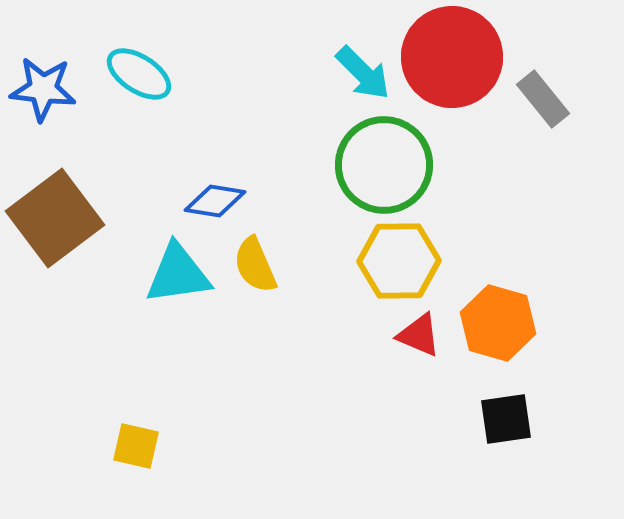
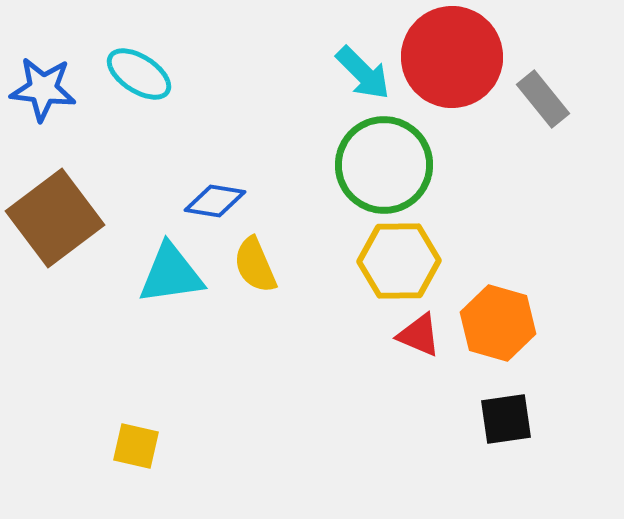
cyan triangle: moved 7 px left
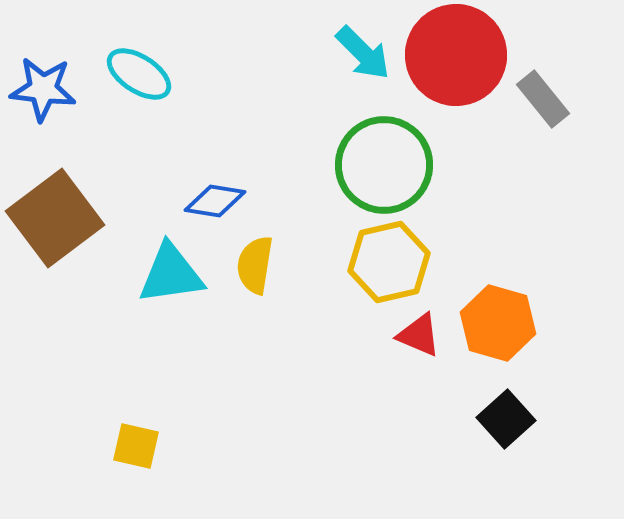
red circle: moved 4 px right, 2 px up
cyan arrow: moved 20 px up
yellow hexagon: moved 10 px left, 1 px down; rotated 12 degrees counterclockwise
yellow semicircle: rotated 32 degrees clockwise
black square: rotated 34 degrees counterclockwise
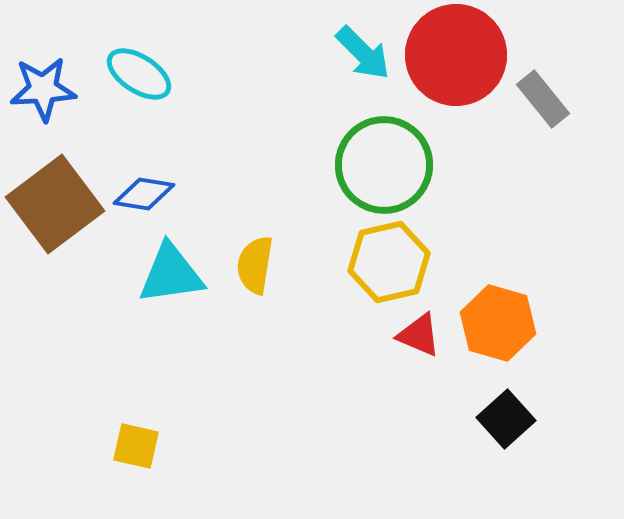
blue star: rotated 10 degrees counterclockwise
blue diamond: moved 71 px left, 7 px up
brown square: moved 14 px up
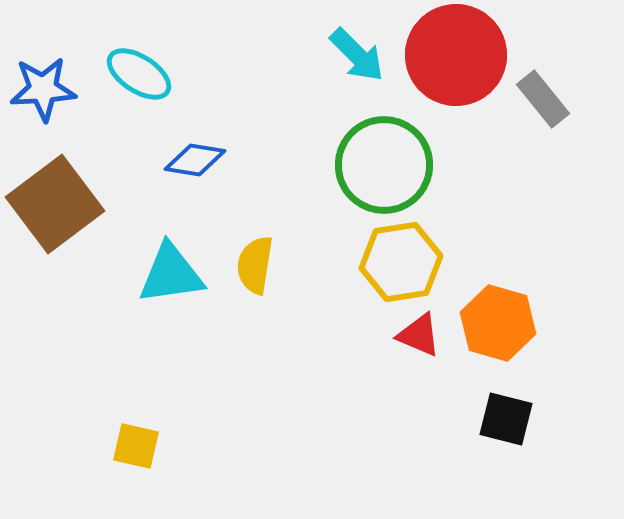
cyan arrow: moved 6 px left, 2 px down
blue diamond: moved 51 px right, 34 px up
yellow hexagon: moved 12 px right; rotated 4 degrees clockwise
black square: rotated 34 degrees counterclockwise
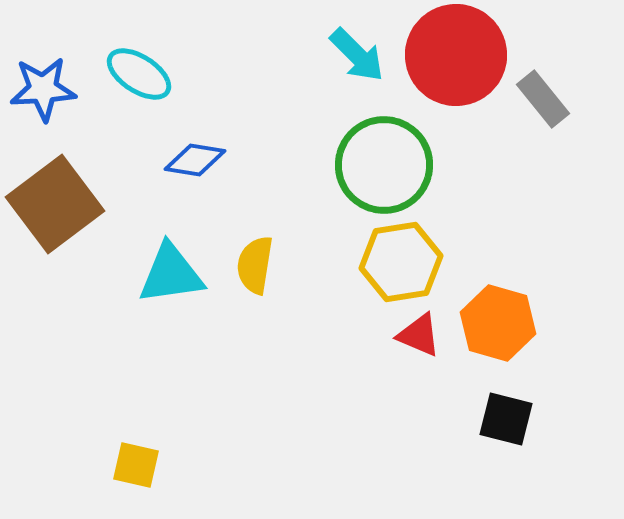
yellow square: moved 19 px down
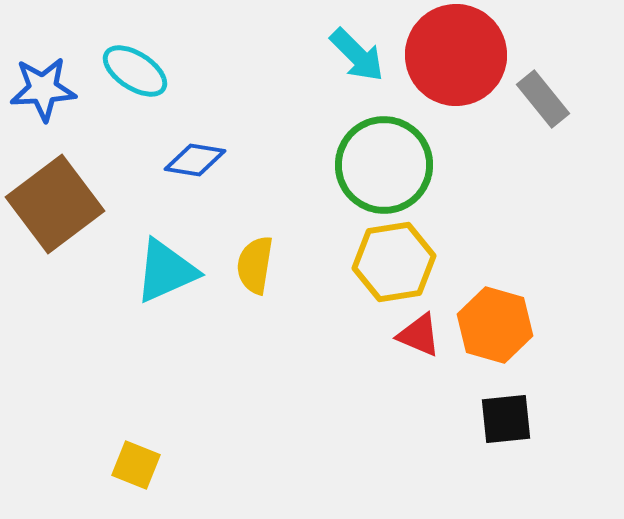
cyan ellipse: moved 4 px left, 3 px up
yellow hexagon: moved 7 px left
cyan triangle: moved 5 px left, 3 px up; rotated 16 degrees counterclockwise
orange hexagon: moved 3 px left, 2 px down
black square: rotated 20 degrees counterclockwise
yellow square: rotated 9 degrees clockwise
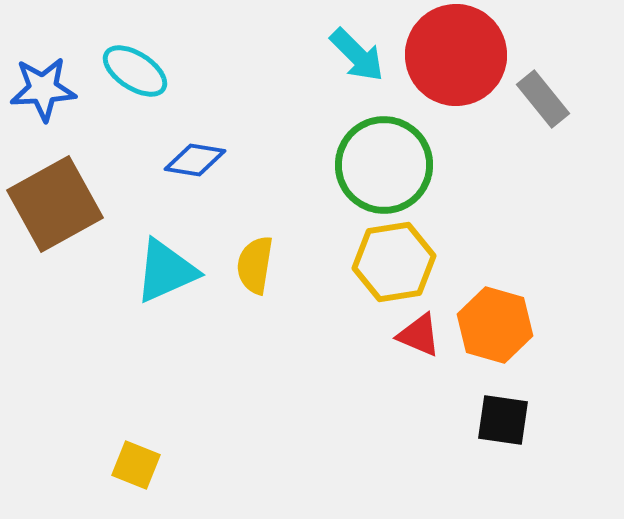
brown square: rotated 8 degrees clockwise
black square: moved 3 px left, 1 px down; rotated 14 degrees clockwise
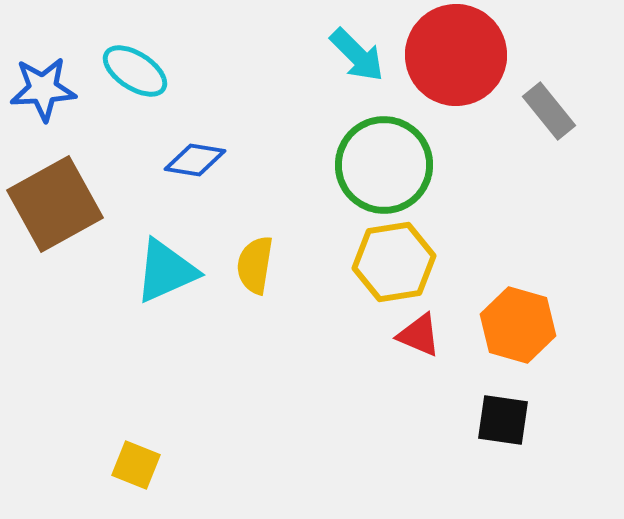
gray rectangle: moved 6 px right, 12 px down
orange hexagon: moved 23 px right
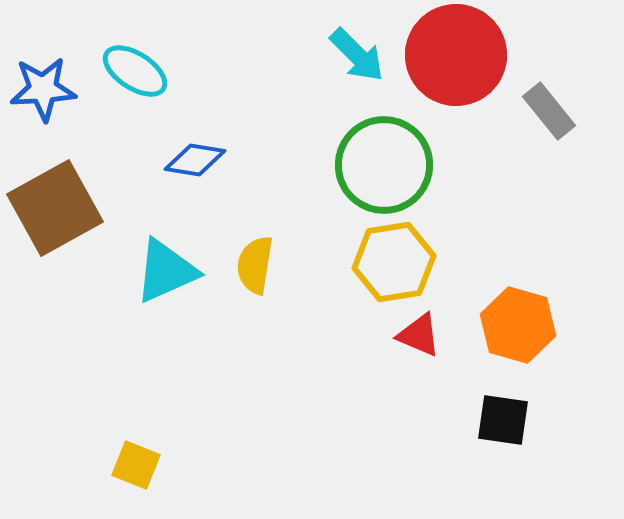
brown square: moved 4 px down
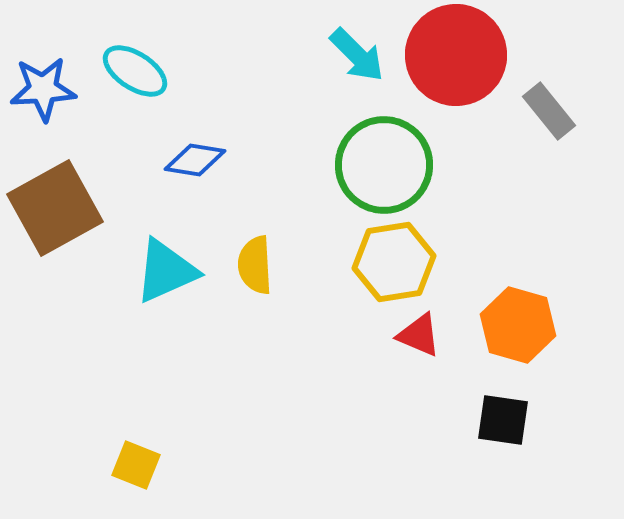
yellow semicircle: rotated 12 degrees counterclockwise
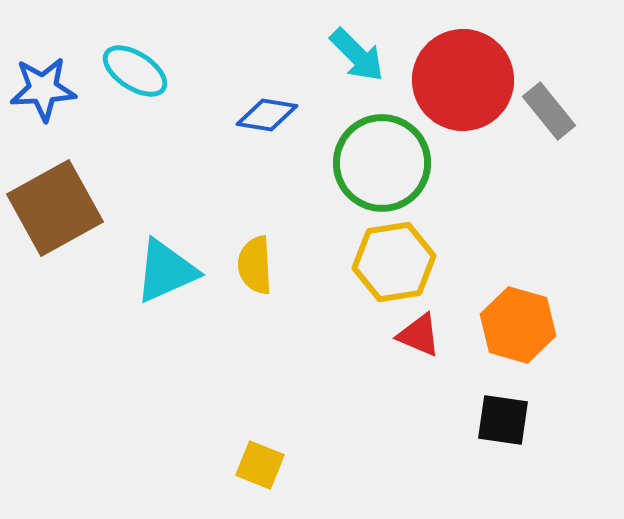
red circle: moved 7 px right, 25 px down
blue diamond: moved 72 px right, 45 px up
green circle: moved 2 px left, 2 px up
yellow square: moved 124 px right
